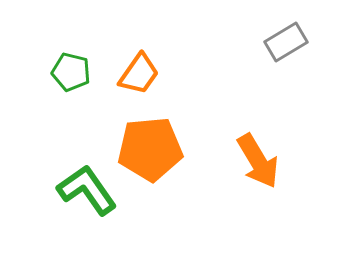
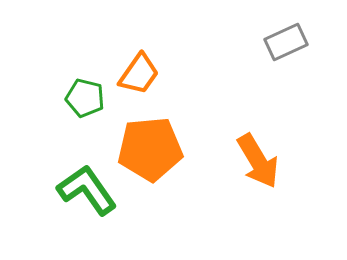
gray rectangle: rotated 6 degrees clockwise
green pentagon: moved 14 px right, 26 px down
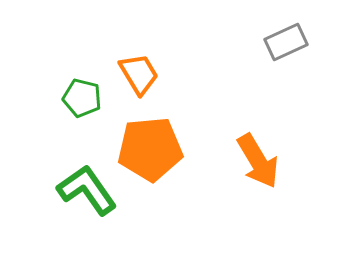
orange trapezoid: rotated 66 degrees counterclockwise
green pentagon: moved 3 px left
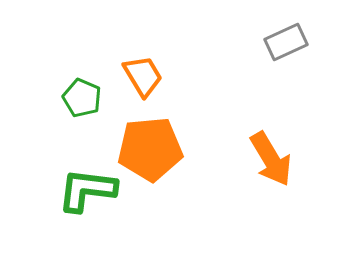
orange trapezoid: moved 4 px right, 2 px down
green pentagon: rotated 9 degrees clockwise
orange arrow: moved 13 px right, 2 px up
green L-shape: rotated 48 degrees counterclockwise
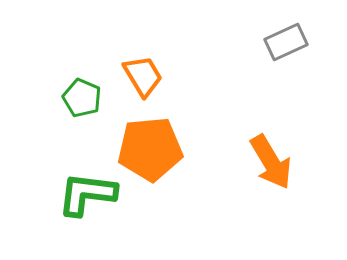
orange arrow: moved 3 px down
green L-shape: moved 4 px down
